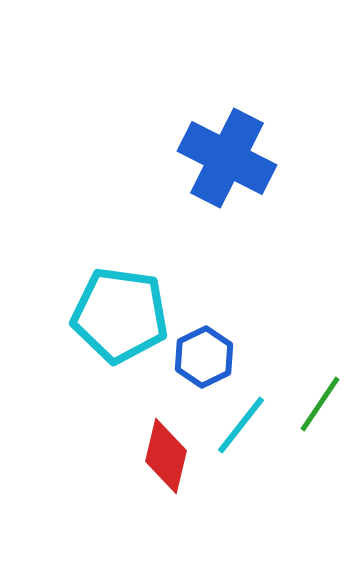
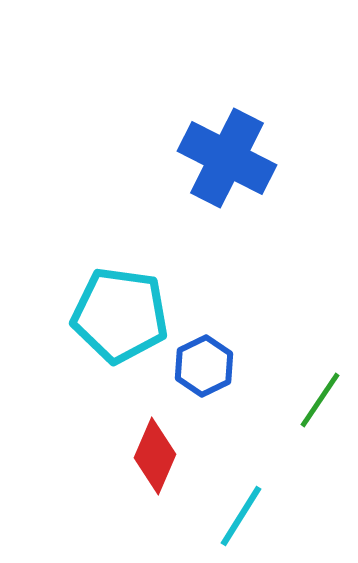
blue hexagon: moved 9 px down
green line: moved 4 px up
cyan line: moved 91 px down; rotated 6 degrees counterclockwise
red diamond: moved 11 px left; rotated 10 degrees clockwise
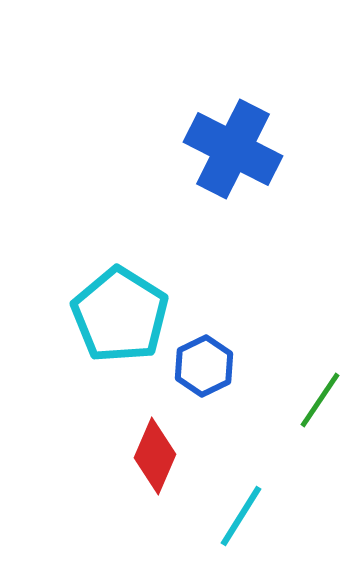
blue cross: moved 6 px right, 9 px up
cyan pentagon: rotated 24 degrees clockwise
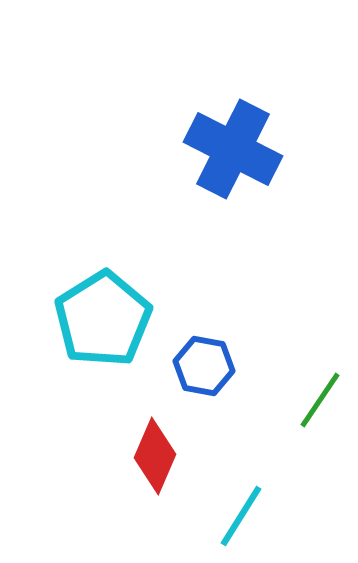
cyan pentagon: moved 17 px left, 4 px down; rotated 8 degrees clockwise
blue hexagon: rotated 24 degrees counterclockwise
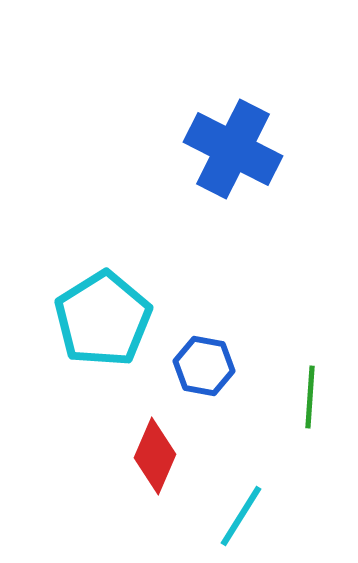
green line: moved 10 px left, 3 px up; rotated 30 degrees counterclockwise
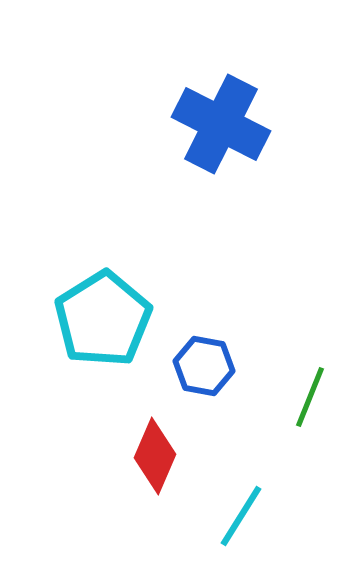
blue cross: moved 12 px left, 25 px up
green line: rotated 18 degrees clockwise
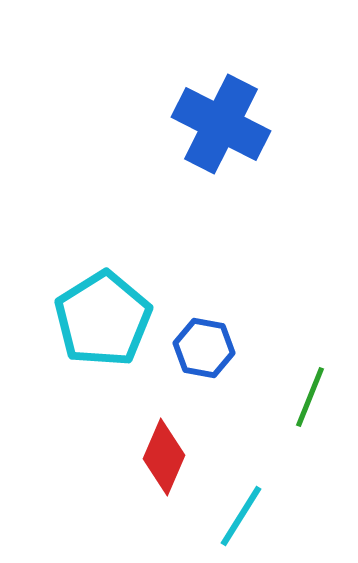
blue hexagon: moved 18 px up
red diamond: moved 9 px right, 1 px down
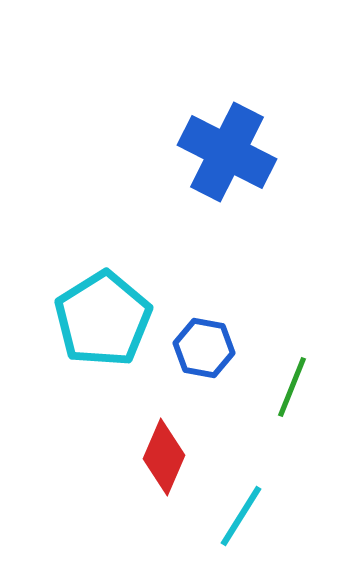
blue cross: moved 6 px right, 28 px down
green line: moved 18 px left, 10 px up
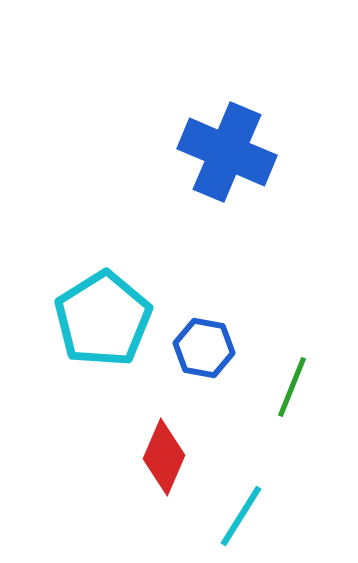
blue cross: rotated 4 degrees counterclockwise
